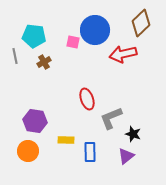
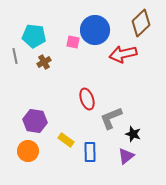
yellow rectangle: rotated 35 degrees clockwise
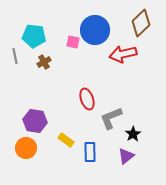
black star: rotated 21 degrees clockwise
orange circle: moved 2 px left, 3 px up
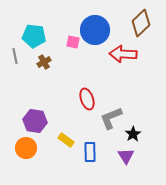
red arrow: rotated 16 degrees clockwise
purple triangle: rotated 24 degrees counterclockwise
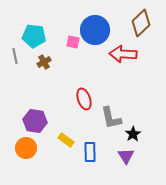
red ellipse: moved 3 px left
gray L-shape: rotated 80 degrees counterclockwise
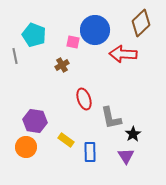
cyan pentagon: moved 1 px up; rotated 15 degrees clockwise
brown cross: moved 18 px right, 3 px down
orange circle: moved 1 px up
